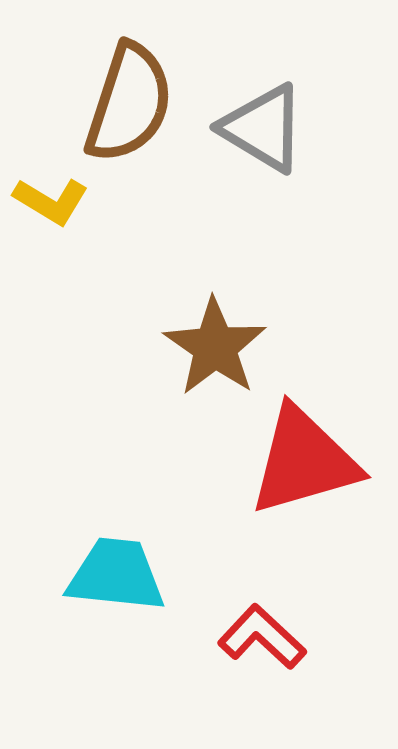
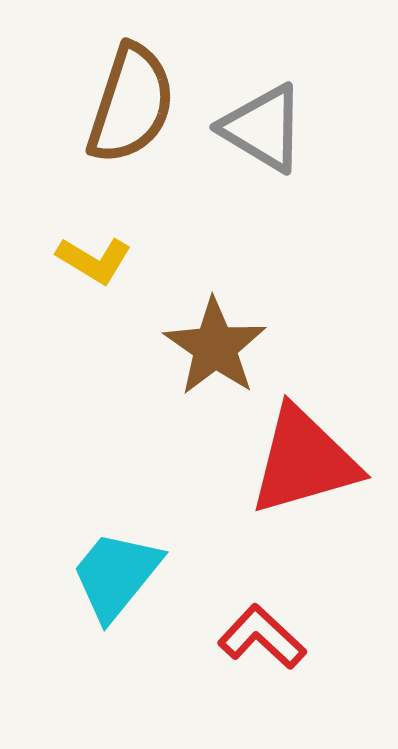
brown semicircle: moved 2 px right, 1 px down
yellow L-shape: moved 43 px right, 59 px down
cyan trapezoid: rotated 57 degrees counterclockwise
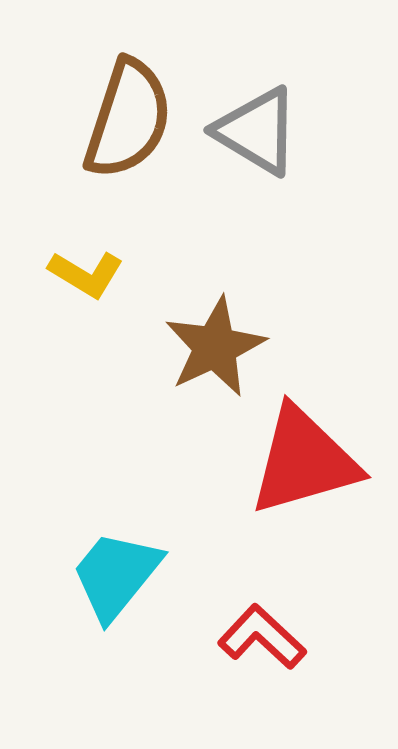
brown semicircle: moved 3 px left, 15 px down
gray triangle: moved 6 px left, 3 px down
yellow L-shape: moved 8 px left, 14 px down
brown star: rotated 12 degrees clockwise
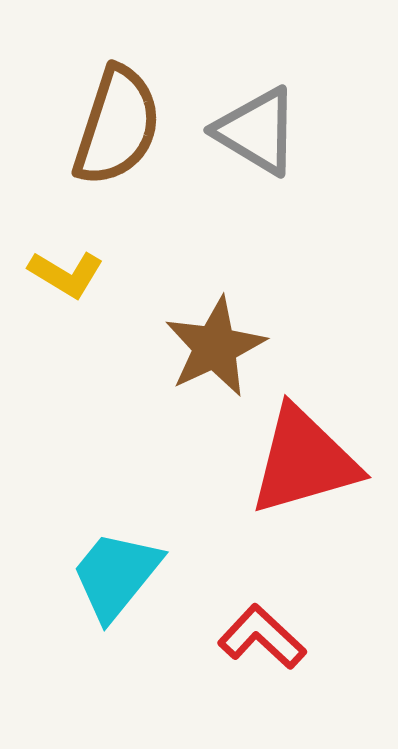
brown semicircle: moved 11 px left, 7 px down
yellow L-shape: moved 20 px left
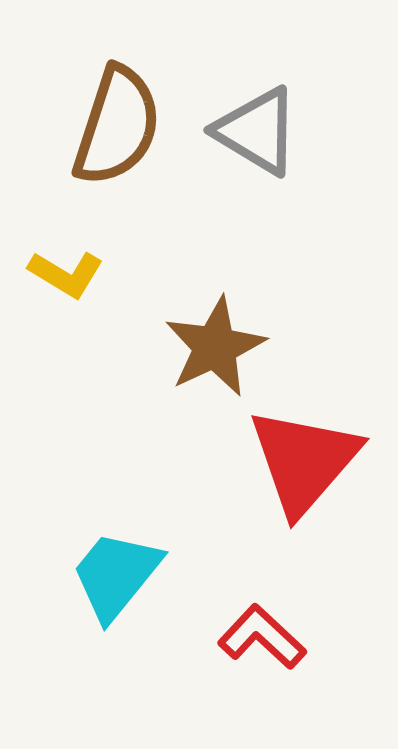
red triangle: rotated 33 degrees counterclockwise
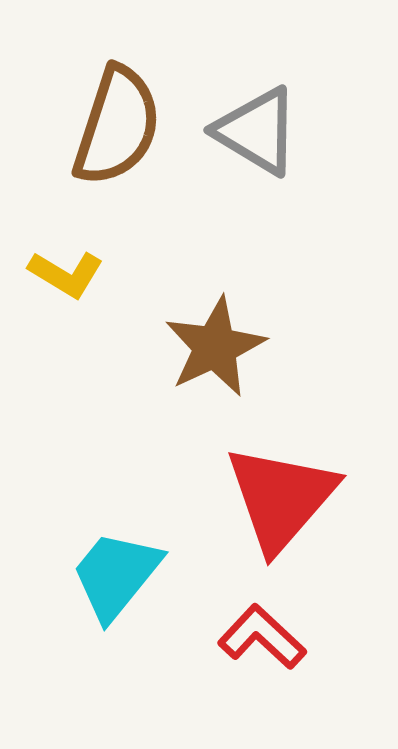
red triangle: moved 23 px left, 37 px down
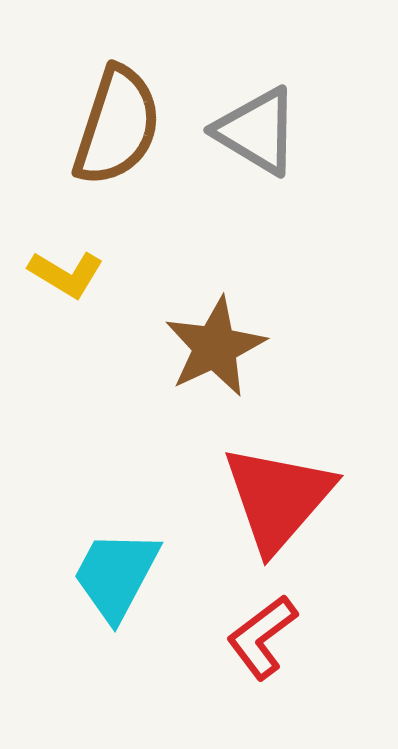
red triangle: moved 3 px left
cyan trapezoid: rotated 11 degrees counterclockwise
red L-shape: rotated 80 degrees counterclockwise
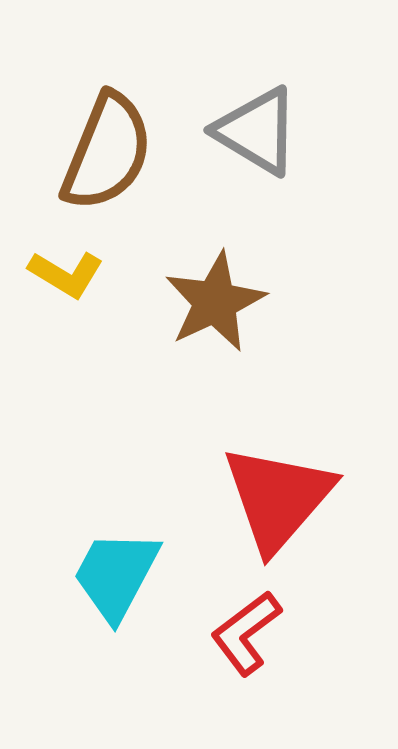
brown semicircle: moved 10 px left, 26 px down; rotated 4 degrees clockwise
brown star: moved 45 px up
red L-shape: moved 16 px left, 4 px up
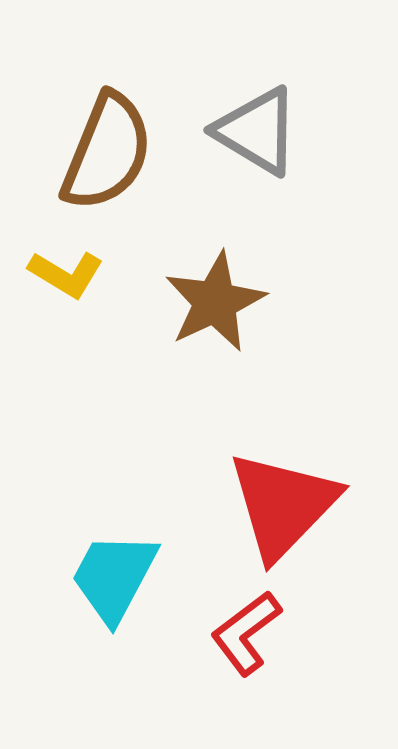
red triangle: moved 5 px right, 7 px down; rotated 3 degrees clockwise
cyan trapezoid: moved 2 px left, 2 px down
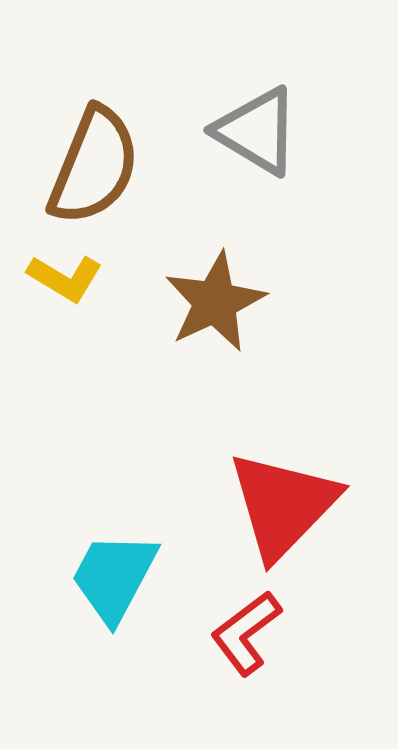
brown semicircle: moved 13 px left, 14 px down
yellow L-shape: moved 1 px left, 4 px down
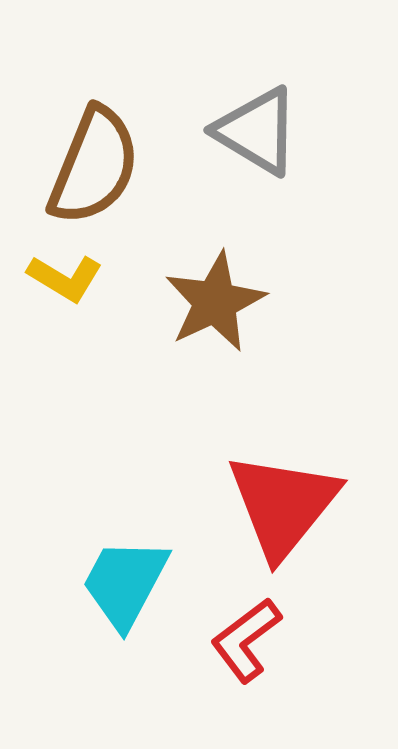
red triangle: rotated 5 degrees counterclockwise
cyan trapezoid: moved 11 px right, 6 px down
red L-shape: moved 7 px down
